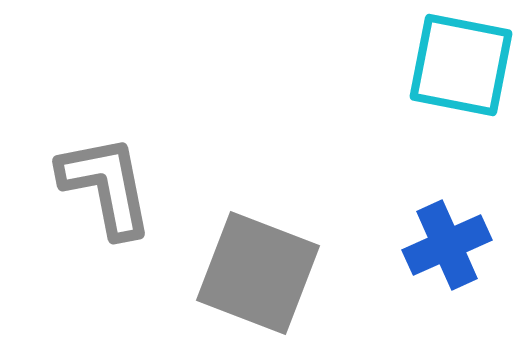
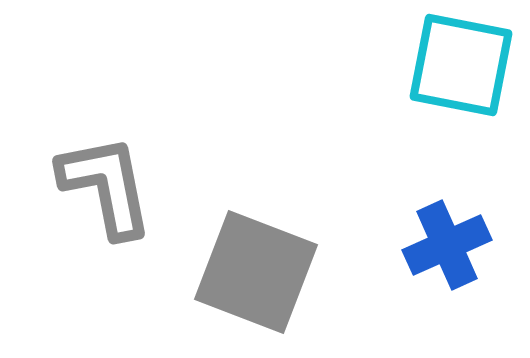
gray square: moved 2 px left, 1 px up
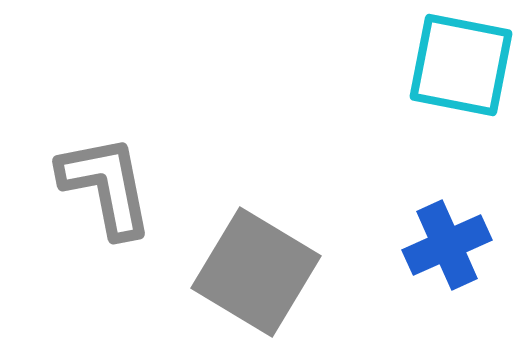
gray square: rotated 10 degrees clockwise
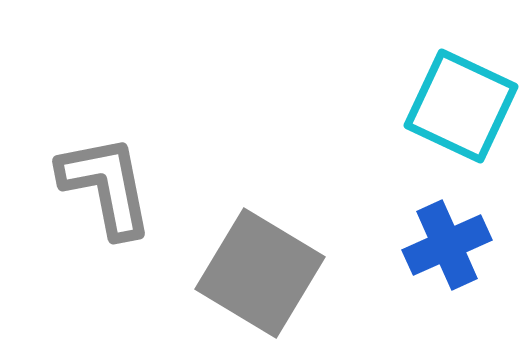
cyan square: moved 41 px down; rotated 14 degrees clockwise
gray square: moved 4 px right, 1 px down
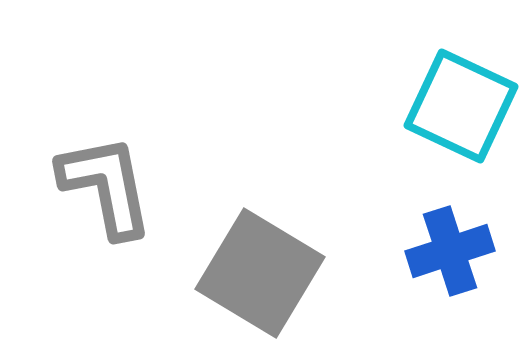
blue cross: moved 3 px right, 6 px down; rotated 6 degrees clockwise
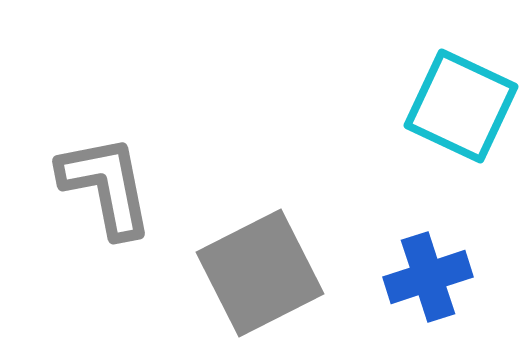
blue cross: moved 22 px left, 26 px down
gray square: rotated 32 degrees clockwise
